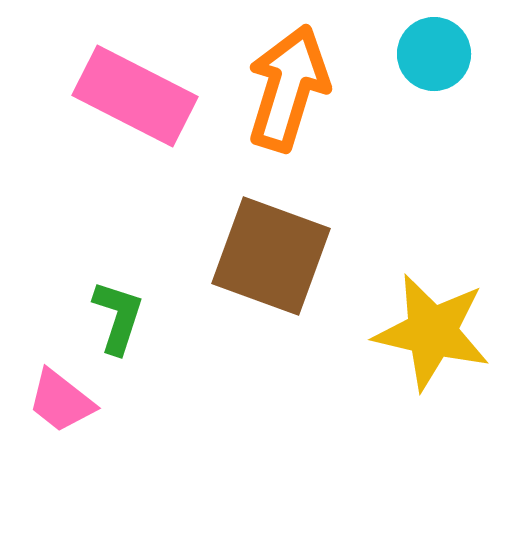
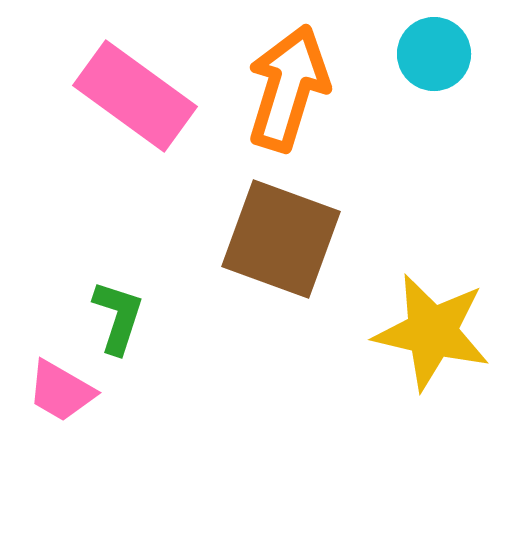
pink rectangle: rotated 9 degrees clockwise
brown square: moved 10 px right, 17 px up
pink trapezoid: moved 10 px up; rotated 8 degrees counterclockwise
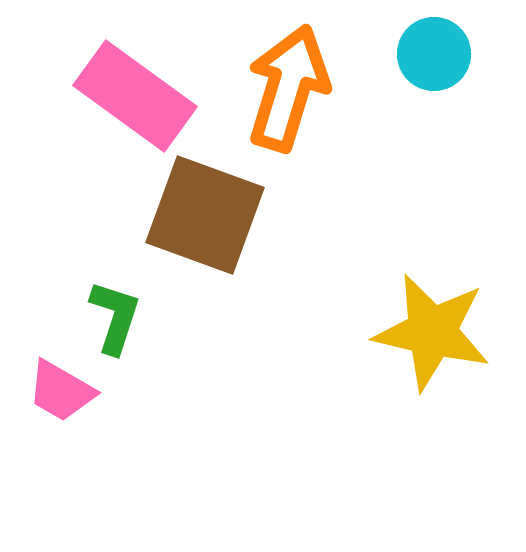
brown square: moved 76 px left, 24 px up
green L-shape: moved 3 px left
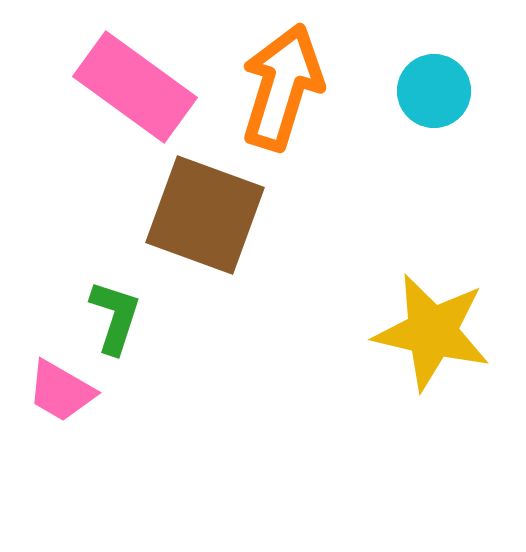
cyan circle: moved 37 px down
orange arrow: moved 6 px left, 1 px up
pink rectangle: moved 9 px up
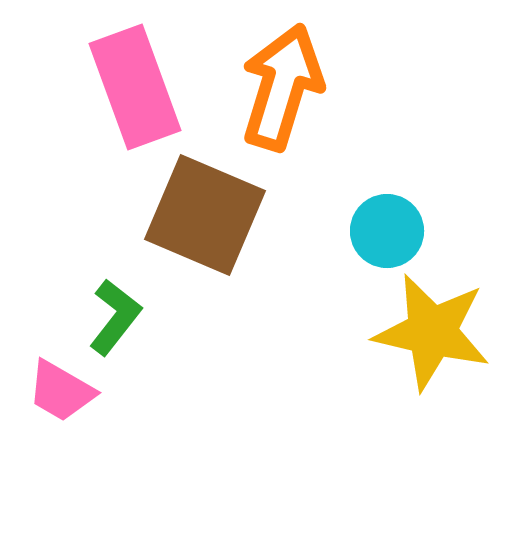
pink rectangle: rotated 34 degrees clockwise
cyan circle: moved 47 px left, 140 px down
brown square: rotated 3 degrees clockwise
green L-shape: rotated 20 degrees clockwise
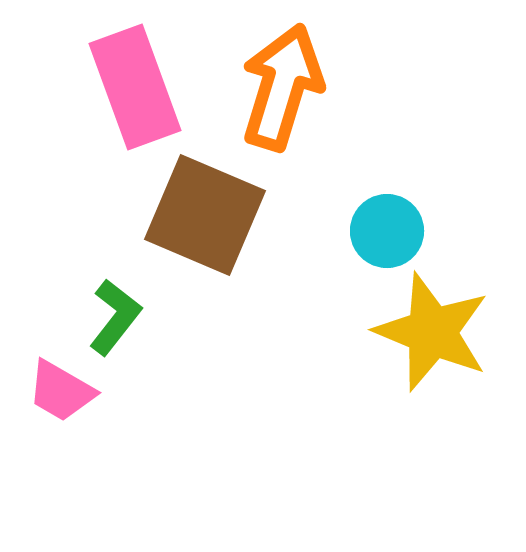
yellow star: rotated 9 degrees clockwise
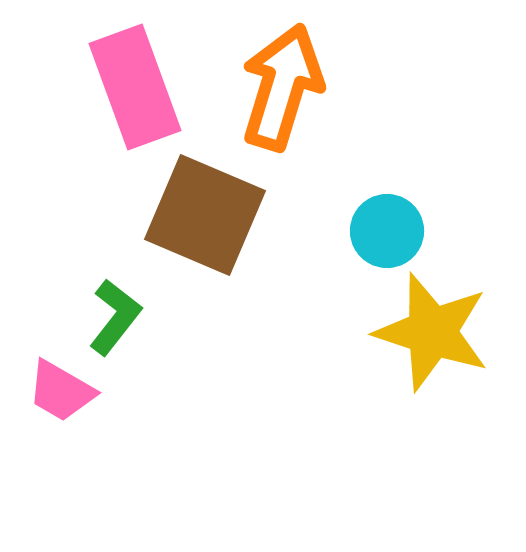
yellow star: rotated 4 degrees counterclockwise
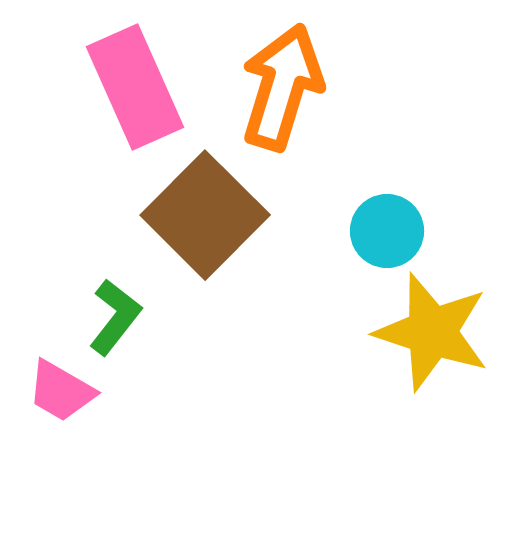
pink rectangle: rotated 4 degrees counterclockwise
brown square: rotated 22 degrees clockwise
